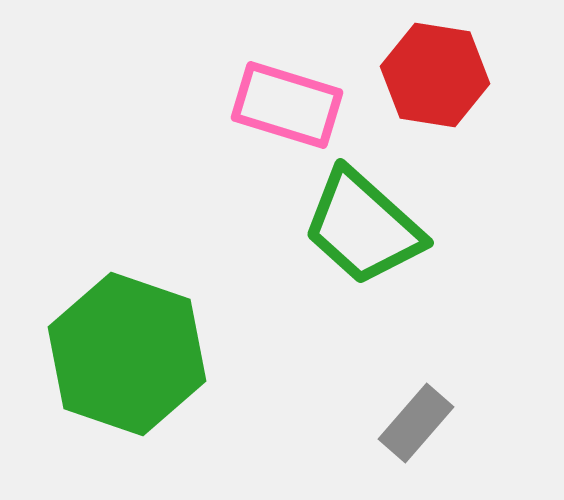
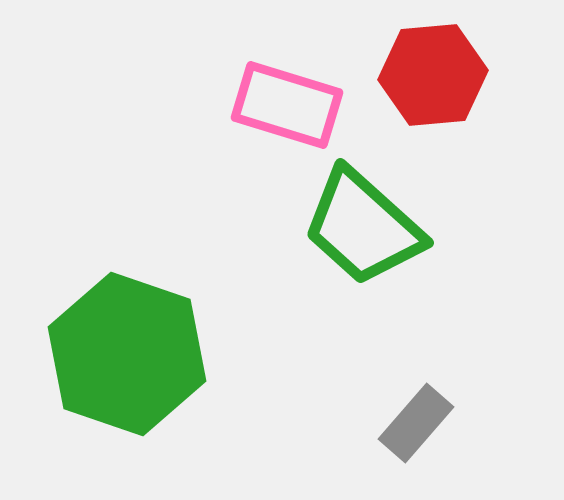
red hexagon: moved 2 px left; rotated 14 degrees counterclockwise
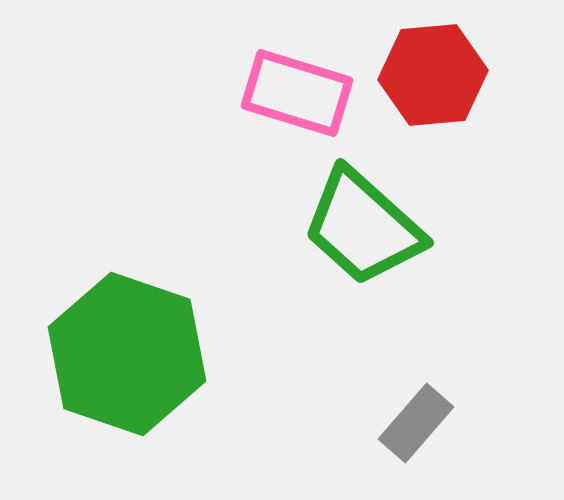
pink rectangle: moved 10 px right, 12 px up
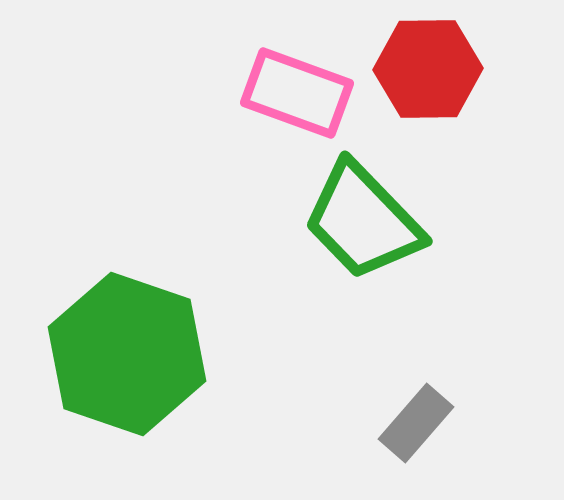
red hexagon: moved 5 px left, 6 px up; rotated 4 degrees clockwise
pink rectangle: rotated 3 degrees clockwise
green trapezoid: moved 6 px up; rotated 4 degrees clockwise
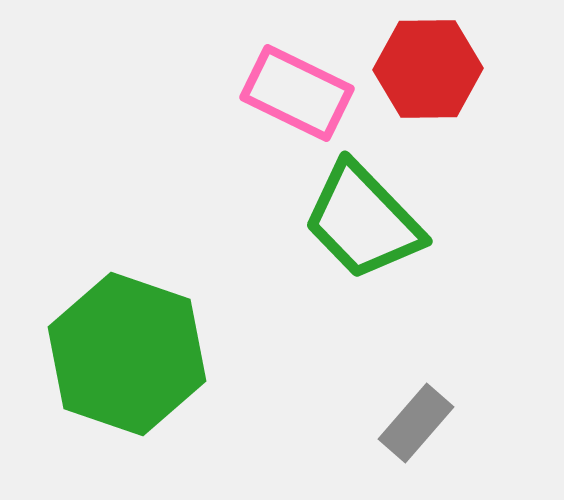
pink rectangle: rotated 6 degrees clockwise
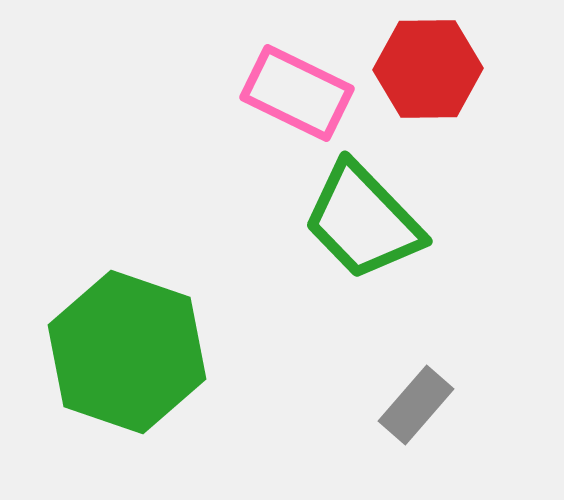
green hexagon: moved 2 px up
gray rectangle: moved 18 px up
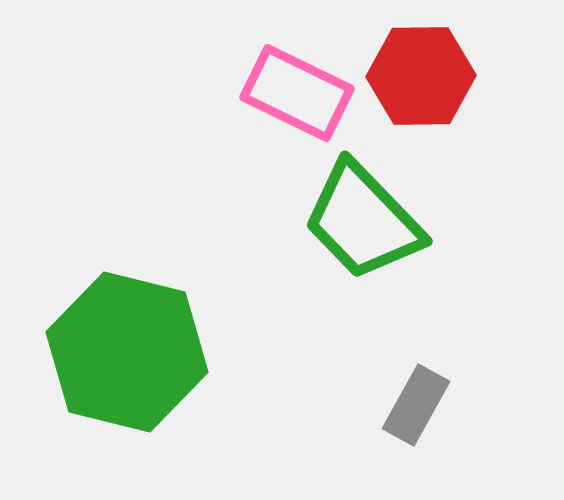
red hexagon: moved 7 px left, 7 px down
green hexagon: rotated 5 degrees counterclockwise
gray rectangle: rotated 12 degrees counterclockwise
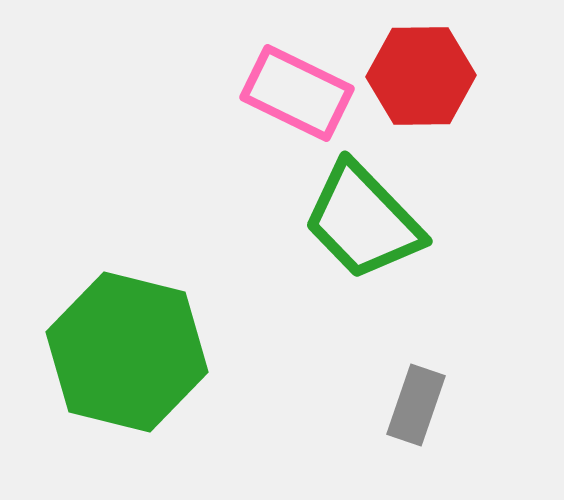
gray rectangle: rotated 10 degrees counterclockwise
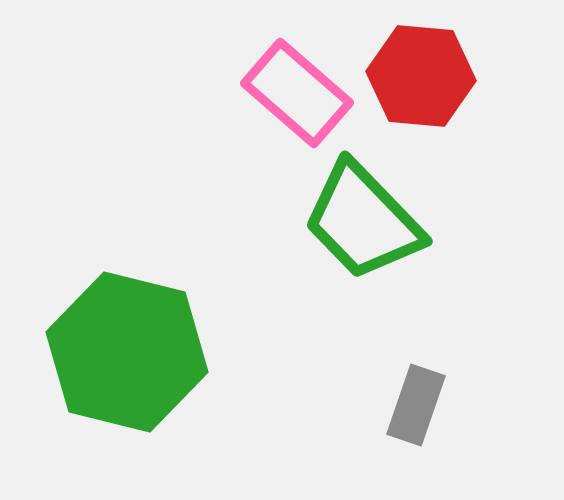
red hexagon: rotated 6 degrees clockwise
pink rectangle: rotated 15 degrees clockwise
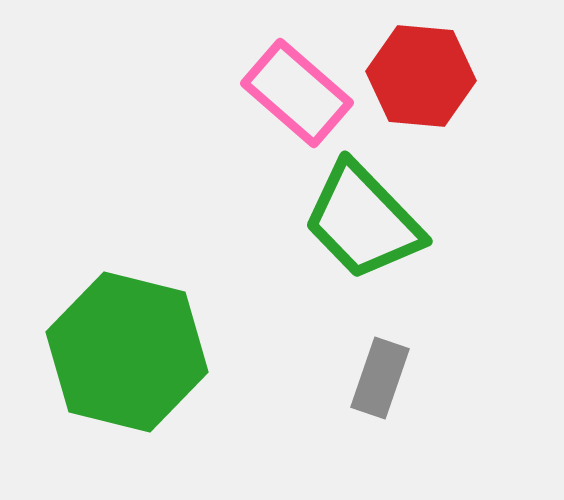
gray rectangle: moved 36 px left, 27 px up
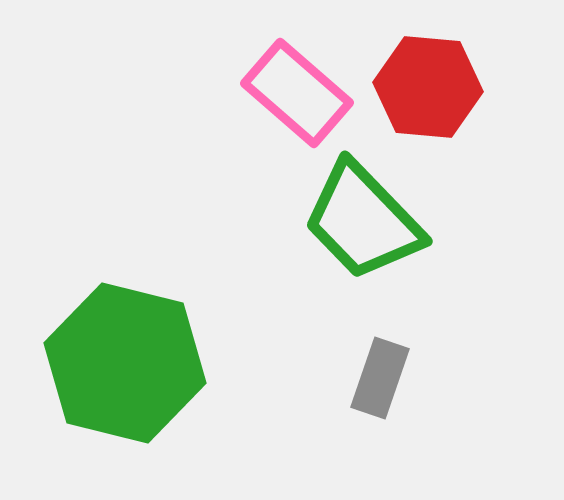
red hexagon: moved 7 px right, 11 px down
green hexagon: moved 2 px left, 11 px down
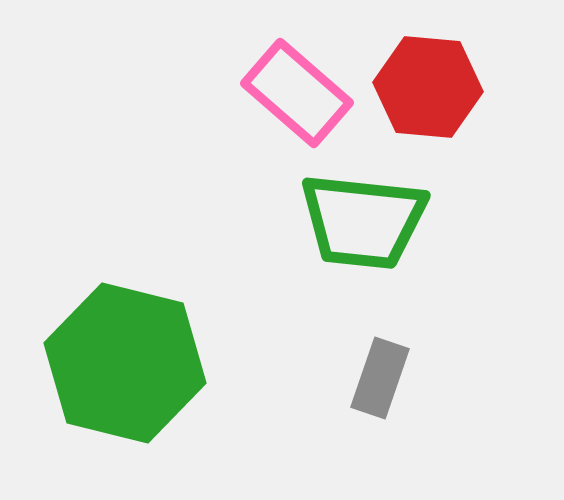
green trapezoid: rotated 40 degrees counterclockwise
